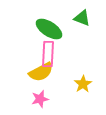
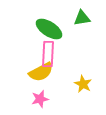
green triangle: rotated 30 degrees counterclockwise
yellow star: rotated 12 degrees counterclockwise
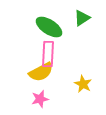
green triangle: rotated 24 degrees counterclockwise
green ellipse: moved 2 px up
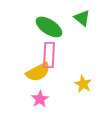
green triangle: rotated 48 degrees counterclockwise
pink rectangle: moved 1 px right, 1 px down
yellow semicircle: moved 3 px left
pink star: rotated 18 degrees counterclockwise
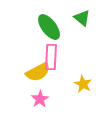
green ellipse: rotated 20 degrees clockwise
pink rectangle: moved 2 px right, 2 px down
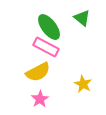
pink rectangle: moved 5 px left, 10 px up; rotated 65 degrees counterclockwise
